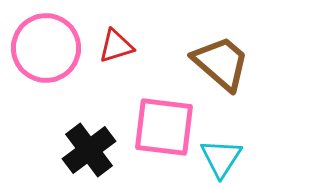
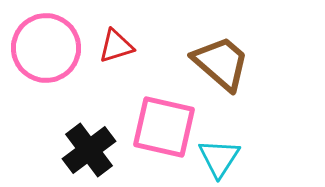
pink square: rotated 6 degrees clockwise
cyan triangle: moved 2 px left
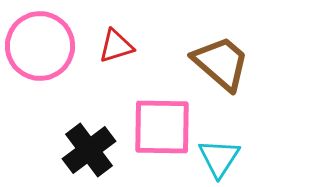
pink circle: moved 6 px left, 2 px up
pink square: moved 2 px left; rotated 12 degrees counterclockwise
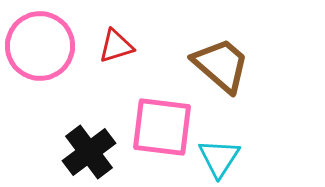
brown trapezoid: moved 2 px down
pink square: rotated 6 degrees clockwise
black cross: moved 2 px down
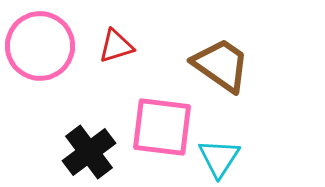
brown trapezoid: rotated 6 degrees counterclockwise
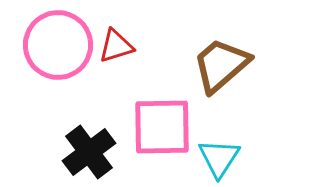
pink circle: moved 18 px right, 1 px up
brown trapezoid: rotated 76 degrees counterclockwise
pink square: rotated 8 degrees counterclockwise
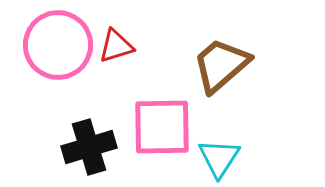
black cross: moved 5 px up; rotated 20 degrees clockwise
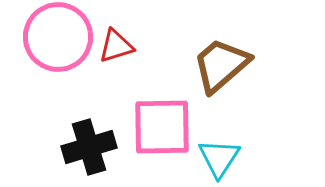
pink circle: moved 8 px up
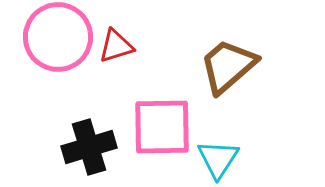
brown trapezoid: moved 7 px right, 1 px down
cyan triangle: moved 1 px left, 1 px down
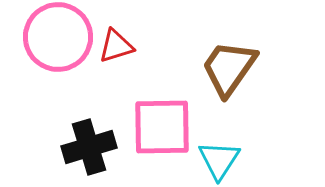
brown trapezoid: moved 1 px right, 2 px down; rotated 14 degrees counterclockwise
cyan triangle: moved 1 px right, 1 px down
